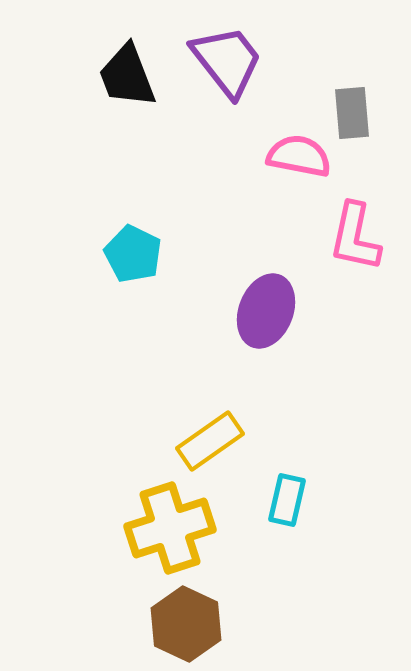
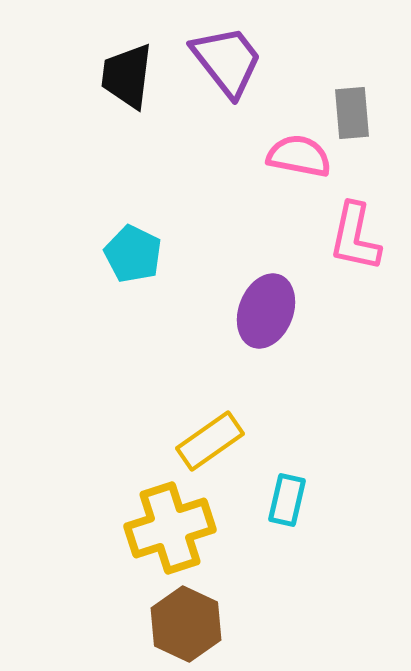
black trapezoid: rotated 28 degrees clockwise
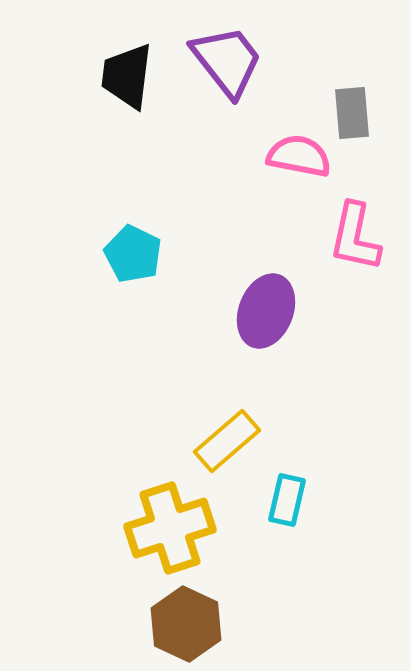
yellow rectangle: moved 17 px right; rotated 6 degrees counterclockwise
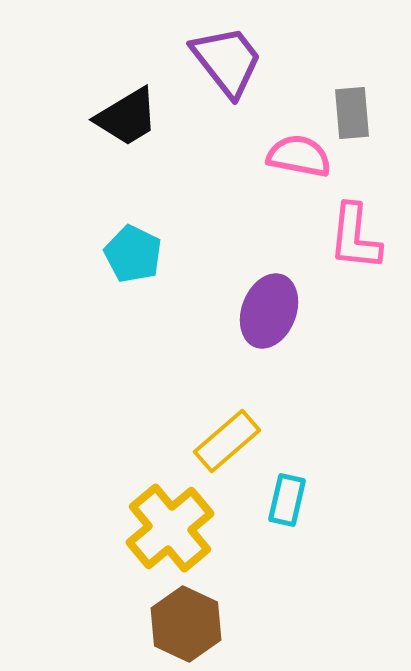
black trapezoid: moved 41 px down; rotated 128 degrees counterclockwise
pink L-shape: rotated 6 degrees counterclockwise
purple ellipse: moved 3 px right
yellow cross: rotated 22 degrees counterclockwise
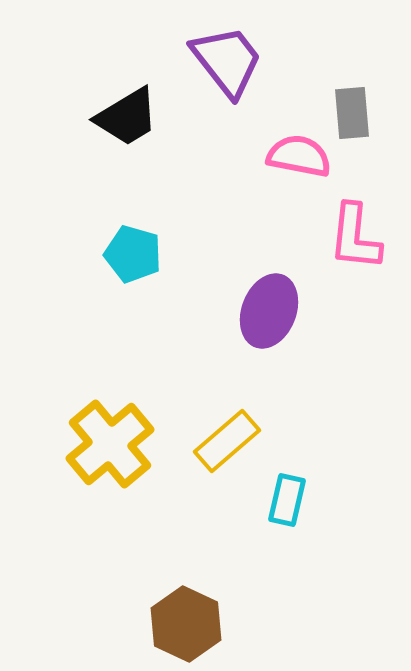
cyan pentagon: rotated 10 degrees counterclockwise
yellow cross: moved 60 px left, 84 px up
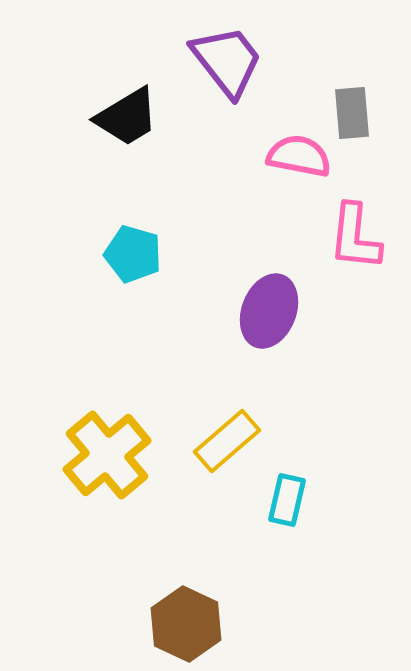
yellow cross: moved 3 px left, 11 px down
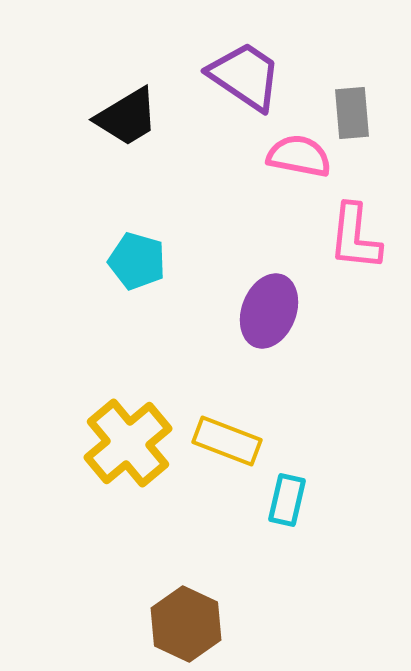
purple trapezoid: moved 18 px right, 15 px down; rotated 18 degrees counterclockwise
cyan pentagon: moved 4 px right, 7 px down
yellow rectangle: rotated 62 degrees clockwise
yellow cross: moved 21 px right, 12 px up
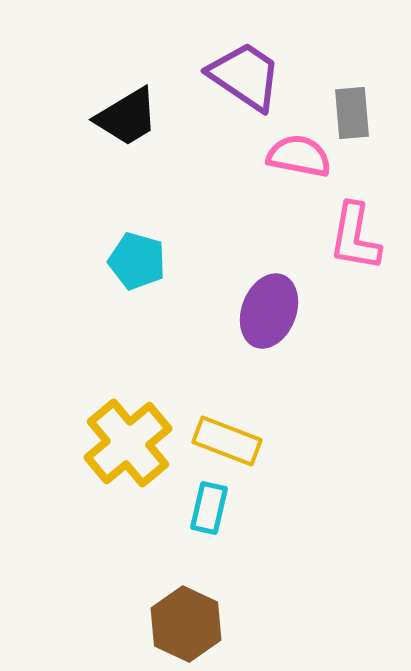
pink L-shape: rotated 4 degrees clockwise
cyan rectangle: moved 78 px left, 8 px down
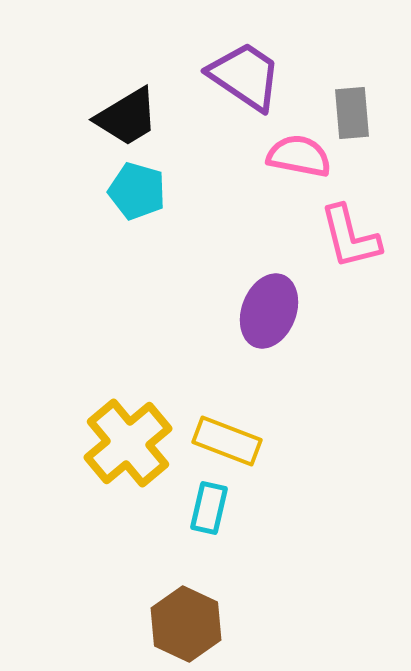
pink L-shape: moved 5 px left; rotated 24 degrees counterclockwise
cyan pentagon: moved 70 px up
